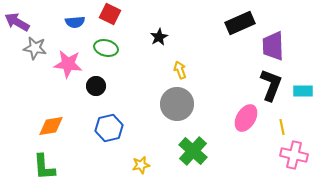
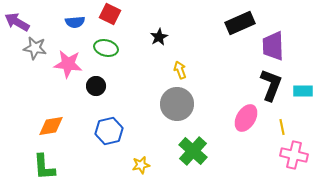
blue hexagon: moved 3 px down
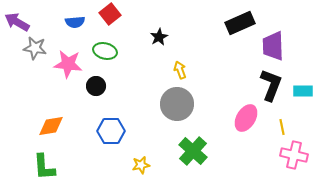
red square: rotated 25 degrees clockwise
green ellipse: moved 1 px left, 3 px down
blue hexagon: moved 2 px right; rotated 12 degrees clockwise
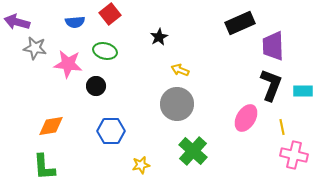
purple arrow: rotated 15 degrees counterclockwise
yellow arrow: rotated 48 degrees counterclockwise
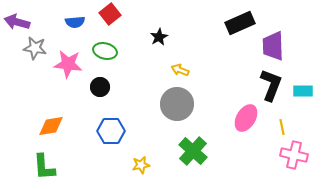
black circle: moved 4 px right, 1 px down
